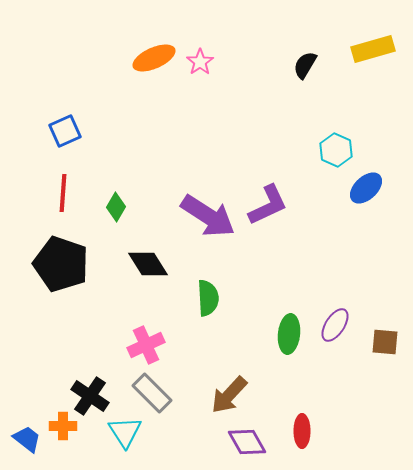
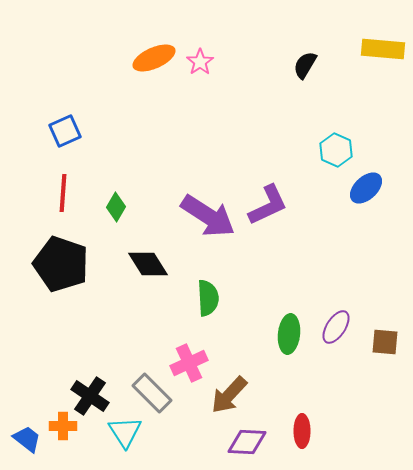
yellow rectangle: moved 10 px right; rotated 21 degrees clockwise
purple ellipse: moved 1 px right, 2 px down
pink cross: moved 43 px right, 18 px down
purple diamond: rotated 57 degrees counterclockwise
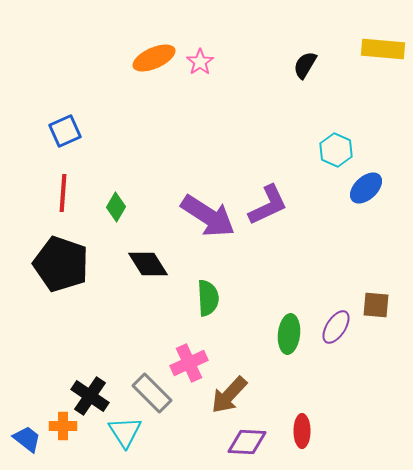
brown square: moved 9 px left, 37 px up
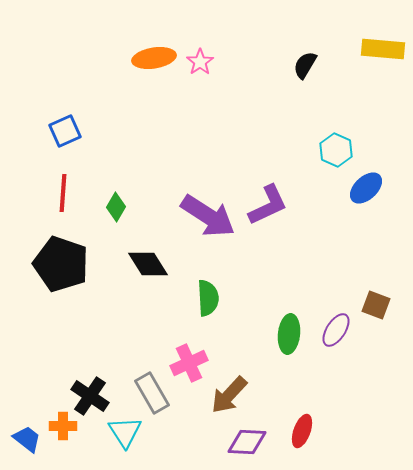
orange ellipse: rotated 15 degrees clockwise
brown square: rotated 16 degrees clockwise
purple ellipse: moved 3 px down
gray rectangle: rotated 15 degrees clockwise
red ellipse: rotated 20 degrees clockwise
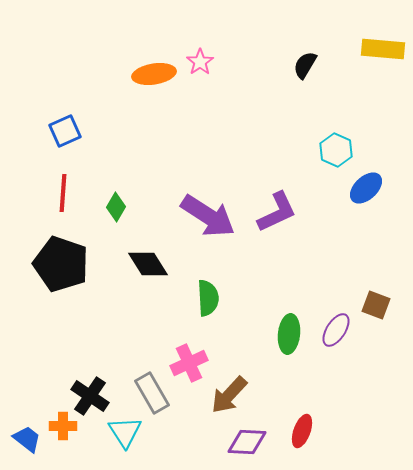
orange ellipse: moved 16 px down
purple L-shape: moved 9 px right, 7 px down
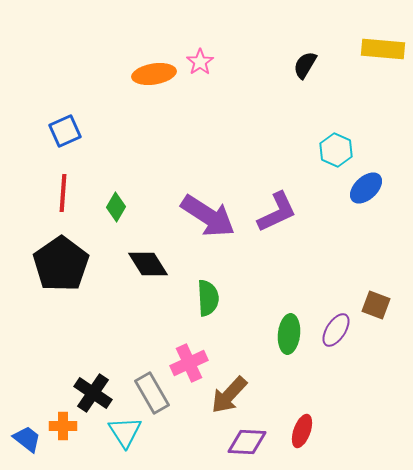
black pentagon: rotated 18 degrees clockwise
black cross: moved 3 px right, 3 px up
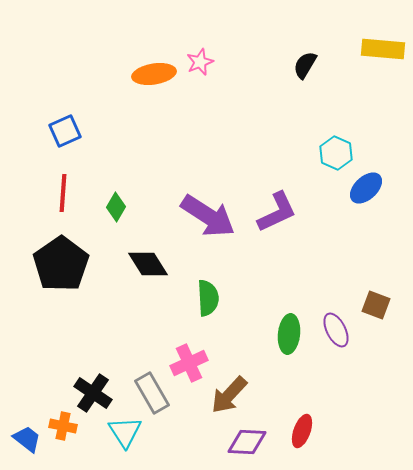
pink star: rotated 12 degrees clockwise
cyan hexagon: moved 3 px down
purple ellipse: rotated 60 degrees counterclockwise
orange cross: rotated 12 degrees clockwise
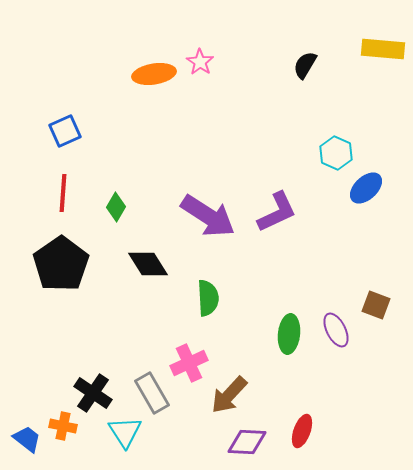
pink star: rotated 16 degrees counterclockwise
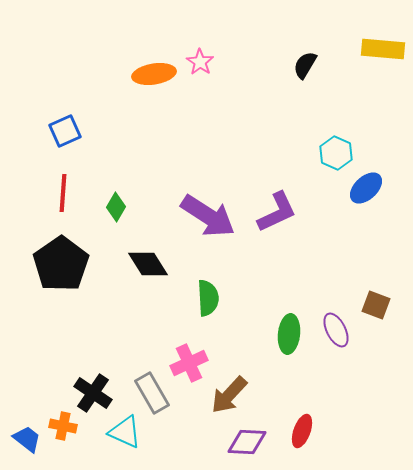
cyan triangle: rotated 33 degrees counterclockwise
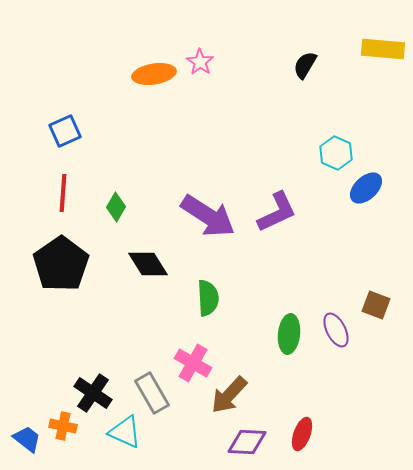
pink cross: moved 4 px right; rotated 36 degrees counterclockwise
red ellipse: moved 3 px down
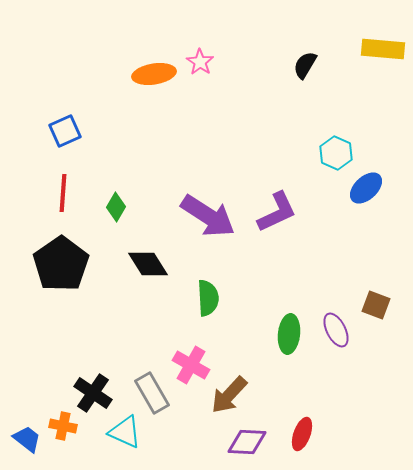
pink cross: moved 2 px left, 2 px down
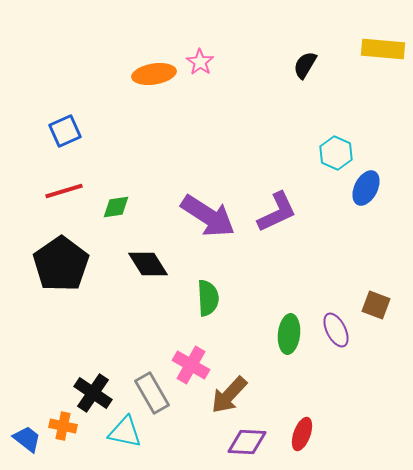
blue ellipse: rotated 20 degrees counterclockwise
red line: moved 1 px right, 2 px up; rotated 69 degrees clockwise
green diamond: rotated 52 degrees clockwise
cyan triangle: rotated 12 degrees counterclockwise
